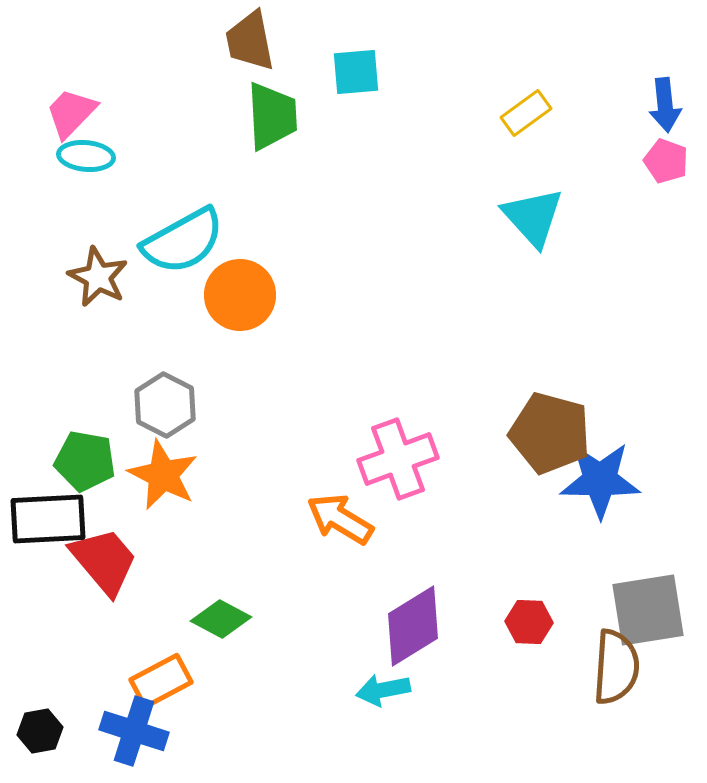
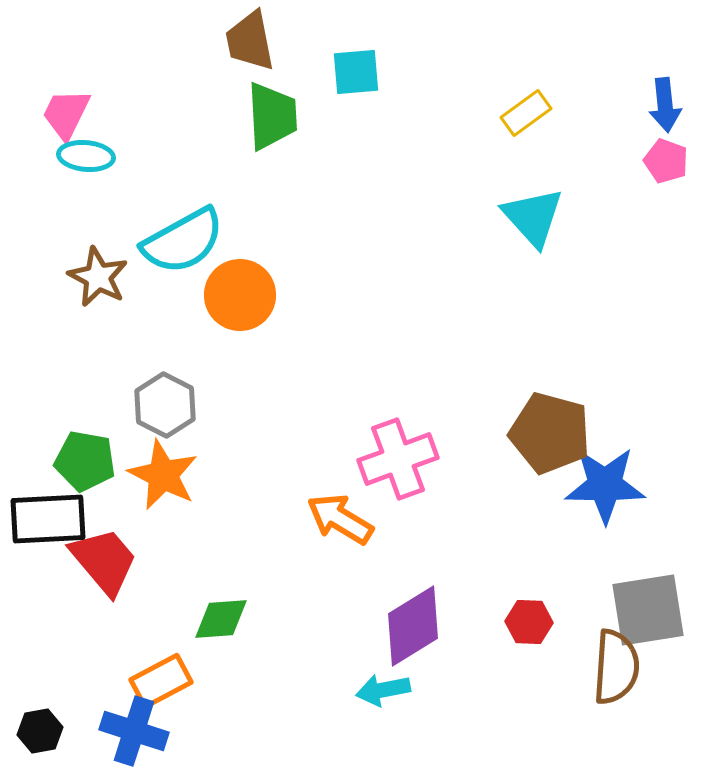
pink trapezoid: moved 5 px left, 1 px down; rotated 18 degrees counterclockwise
blue star: moved 5 px right, 5 px down
green diamond: rotated 32 degrees counterclockwise
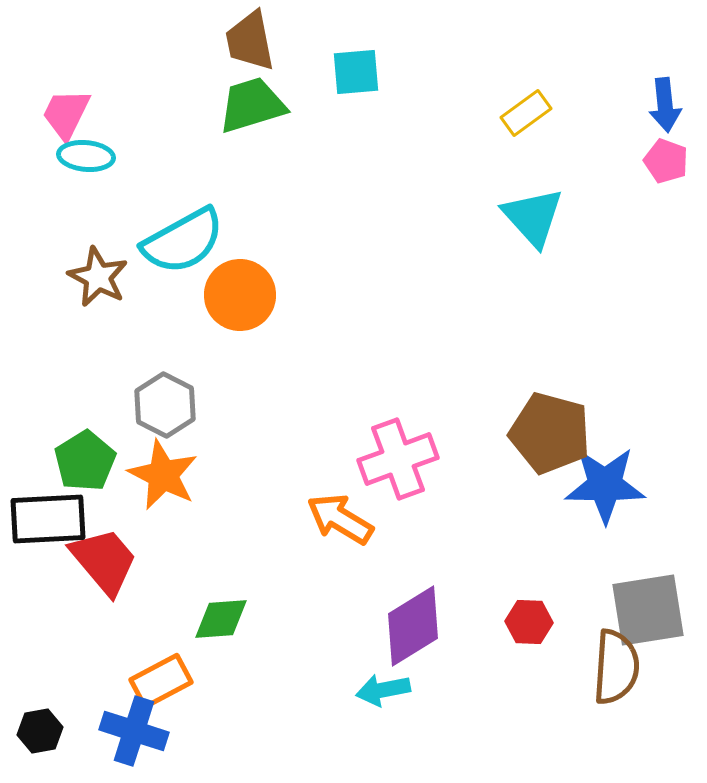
green trapezoid: moved 20 px left, 11 px up; rotated 104 degrees counterclockwise
green pentagon: rotated 30 degrees clockwise
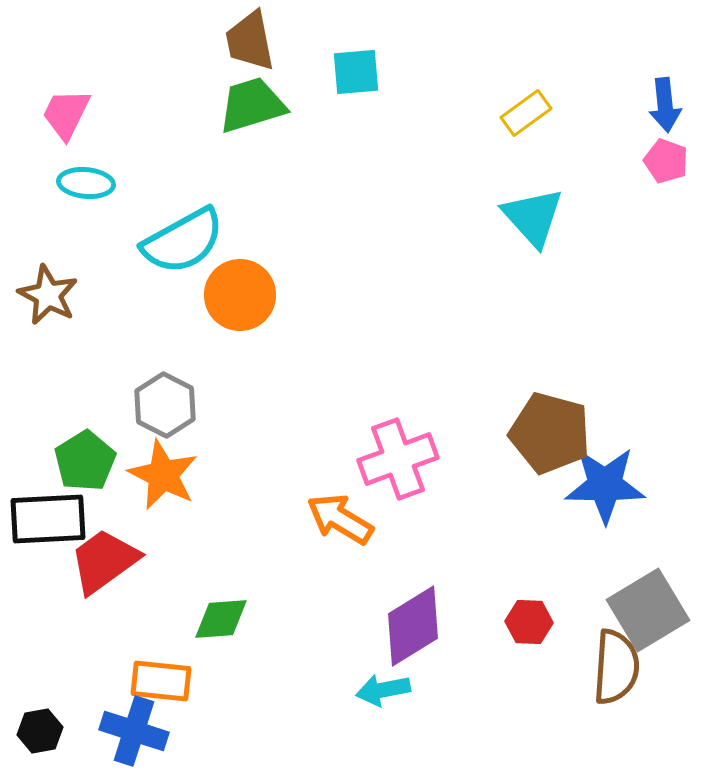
cyan ellipse: moved 27 px down
brown star: moved 50 px left, 18 px down
red trapezoid: rotated 86 degrees counterclockwise
gray square: rotated 22 degrees counterclockwise
orange rectangle: rotated 34 degrees clockwise
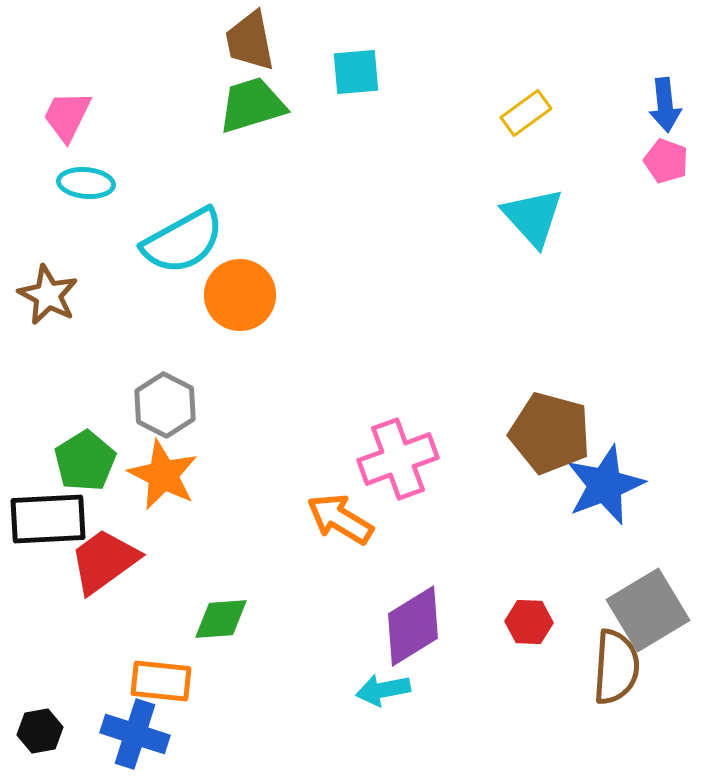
pink trapezoid: moved 1 px right, 2 px down
blue star: rotated 22 degrees counterclockwise
blue cross: moved 1 px right, 3 px down
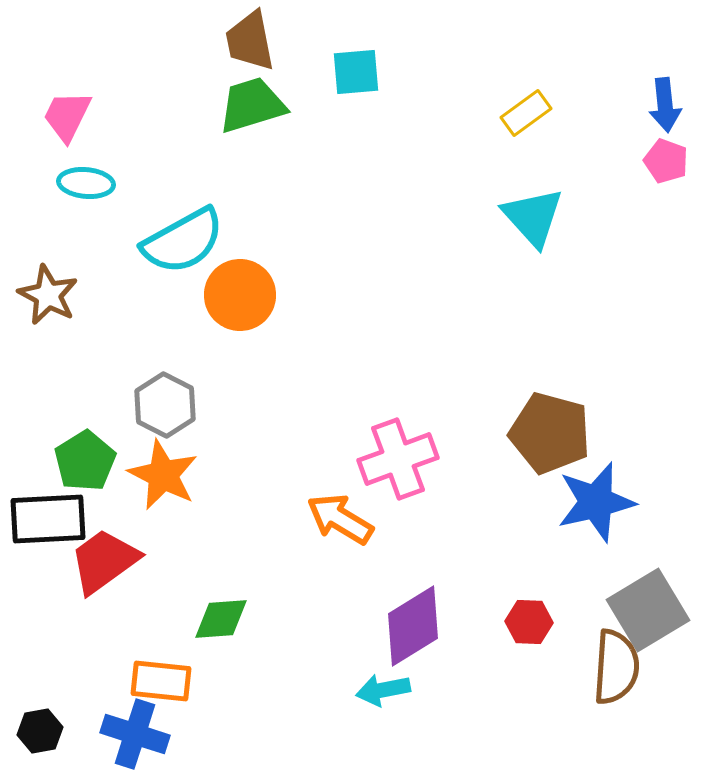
blue star: moved 9 px left, 17 px down; rotated 8 degrees clockwise
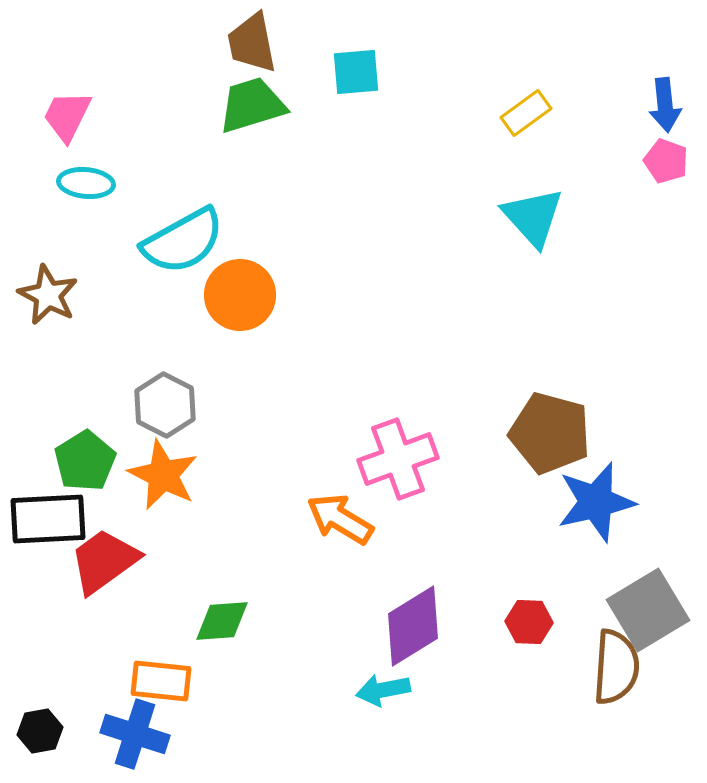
brown trapezoid: moved 2 px right, 2 px down
green diamond: moved 1 px right, 2 px down
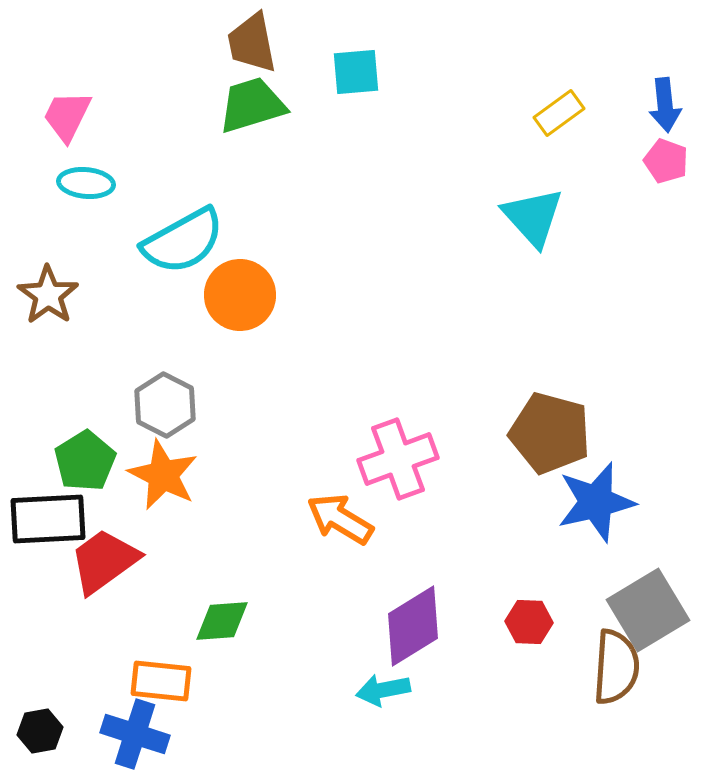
yellow rectangle: moved 33 px right
brown star: rotated 8 degrees clockwise
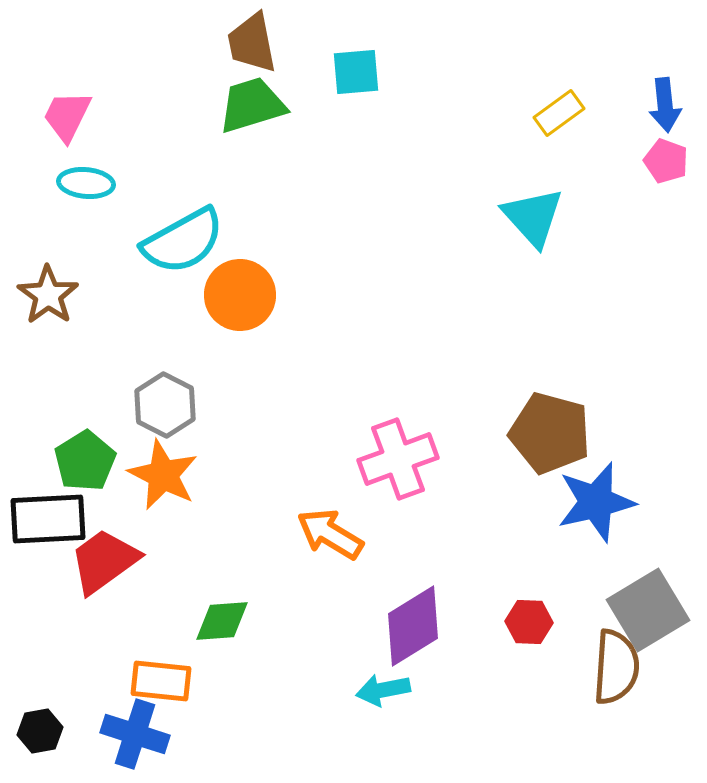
orange arrow: moved 10 px left, 15 px down
